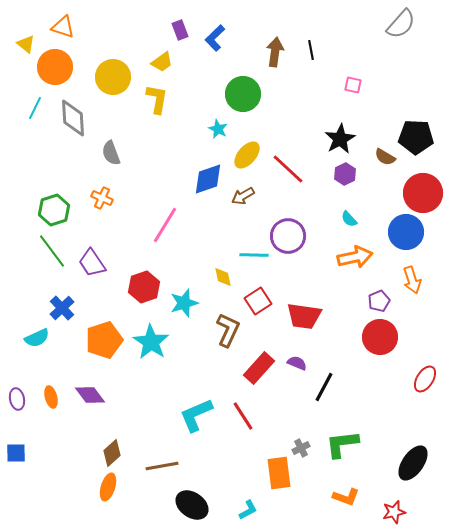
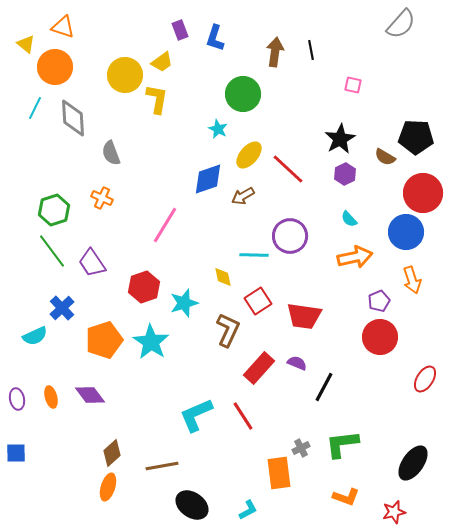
blue L-shape at (215, 38): rotated 28 degrees counterclockwise
yellow circle at (113, 77): moved 12 px right, 2 px up
yellow ellipse at (247, 155): moved 2 px right
purple circle at (288, 236): moved 2 px right
cyan semicircle at (37, 338): moved 2 px left, 2 px up
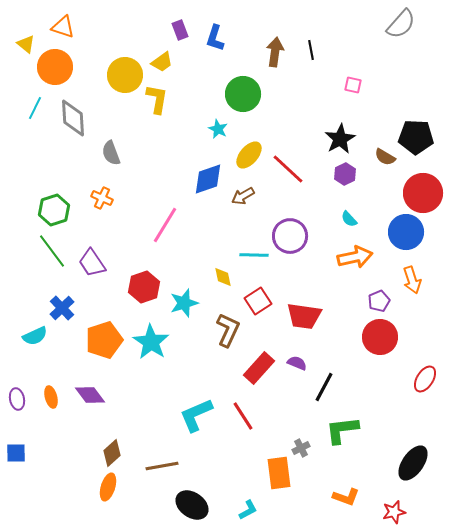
green L-shape at (342, 444): moved 14 px up
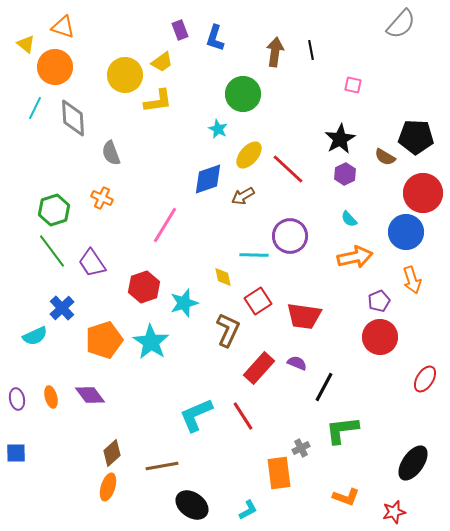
yellow L-shape at (157, 99): moved 1 px right, 2 px down; rotated 72 degrees clockwise
